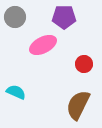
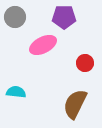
red circle: moved 1 px right, 1 px up
cyan semicircle: rotated 18 degrees counterclockwise
brown semicircle: moved 3 px left, 1 px up
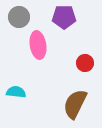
gray circle: moved 4 px right
pink ellipse: moved 5 px left; rotated 72 degrees counterclockwise
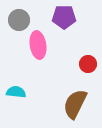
gray circle: moved 3 px down
red circle: moved 3 px right, 1 px down
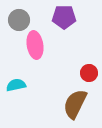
pink ellipse: moved 3 px left
red circle: moved 1 px right, 9 px down
cyan semicircle: moved 7 px up; rotated 18 degrees counterclockwise
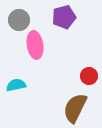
purple pentagon: rotated 15 degrees counterclockwise
red circle: moved 3 px down
brown semicircle: moved 4 px down
